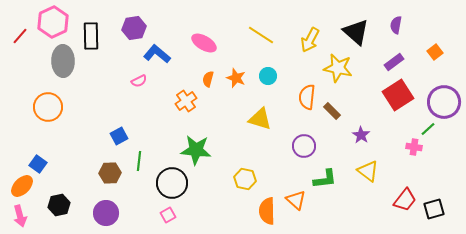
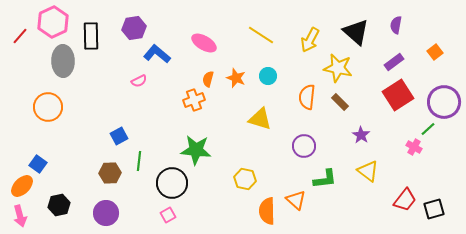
orange cross at (186, 101): moved 8 px right, 1 px up; rotated 15 degrees clockwise
brown rectangle at (332, 111): moved 8 px right, 9 px up
pink cross at (414, 147): rotated 21 degrees clockwise
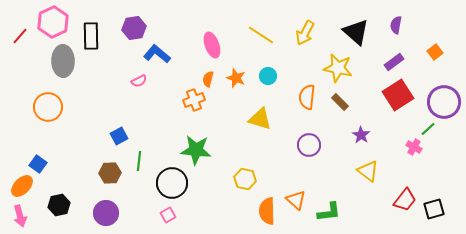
yellow arrow at (310, 40): moved 5 px left, 7 px up
pink ellipse at (204, 43): moved 8 px right, 2 px down; rotated 40 degrees clockwise
purple circle at (304, 146): moved 5 px right, 1 px up
green L-shape at (325, 179): moved 4 px right, 33 px down
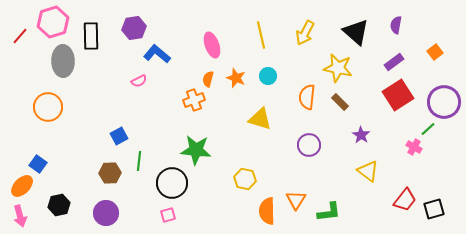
pink hexagon at (53, 22): rotated 8 degrees clockwise
yellow line at (261, 35): rotated 44 degrees clockwise
orange triangle at (296, 200): rotated 20 degrees clockwise
pink square at (168, 215): rotated 14 degrees clockwise
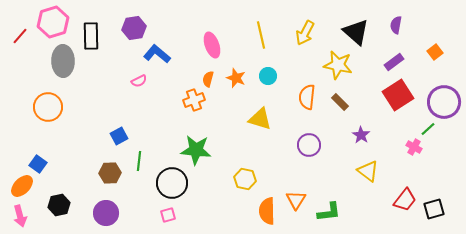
yellow star at (338, 68): moved 3 px up
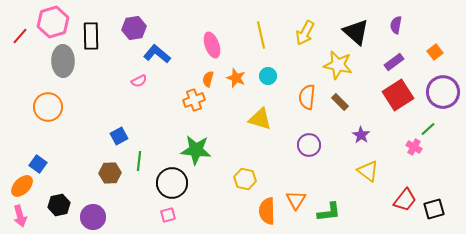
purple circle at (444, 102): moved 1 px left, 10 px up
purple circle at (106, 213): moved 13 px left, 4 px down
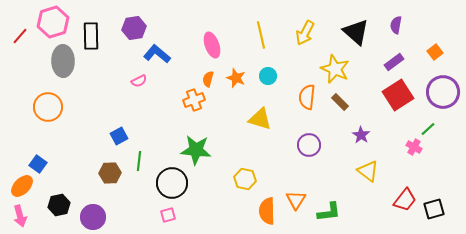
yellow star at (338, 65): moved 3 px left, 4 px down; rotated 12 degrees clockwise
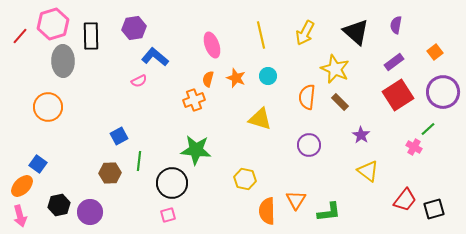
pink hexagon at (53, 22): moved 2 px down
blue L-shape at (157, 54): moved 2 px left, 3 px down
purple circle at (93, 217): moved 3 px left, 5 px up
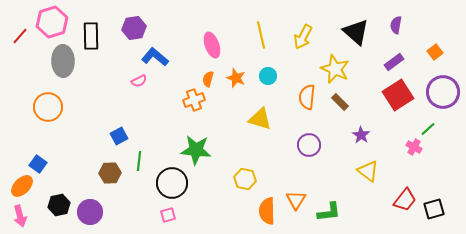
pink hexagon at (53, 24): moved 1 px left, 2 px up
yellow arrow at (305, 33): moved 2 px left, 4 px down
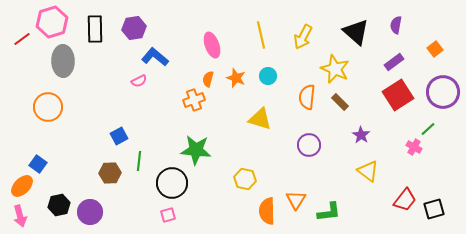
red line at (20, 36): moved 2 px right, 3 px down; rotated 12 degrees clockwise
black rectangle at (91, 36): moved 4 px right, 7 px up
orange square at (435, 52): moved 3 px up
